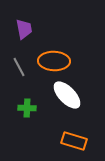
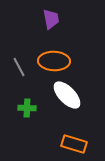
purple trapezoid: moved 27 px right, 10 px up
orange rectangle: moved 3 px down
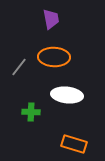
orange ellipse: moved 4 px up
gray line: rotated 66 degrees clockwise
white ellipse: rotated 40 degrees counterclockwise
green cross: moved 4 px right, 4 px down
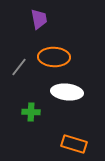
purple trapezoid: moved 12 px left
white ellipse: moved 3 px up
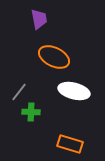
orange ellipse: rotated 24 degrees clockwise
gray line: moved 25 px down
white ellipse: moved 7 px right, 1 px up; rotated 8 degrees clockwise
orange rectangle: moved 4 px left
